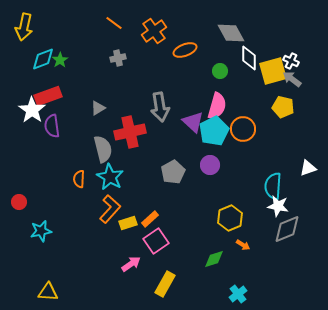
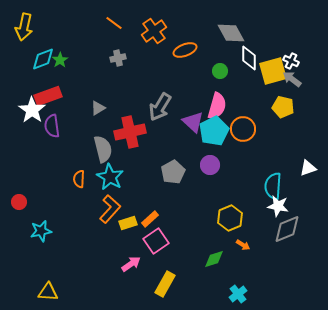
gray arrow at (160, 107): rotated 40 degrees clockwise
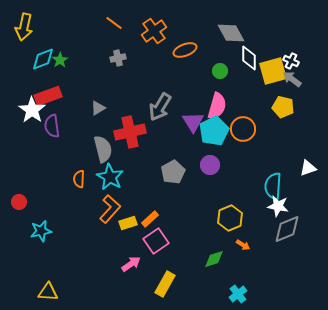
purple triangle at (193, 122): rotated 15 degrees clockwise
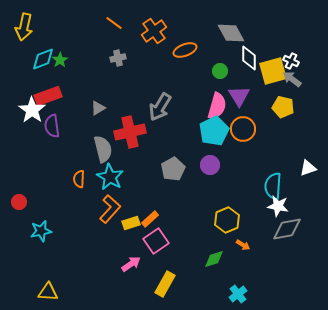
purple triangle at (193, 122): moved 46 px right, 26 px up
gray pentagon at (173, 172): moved 3 px up
yellow hexagon at (230, 218): moved 3 px left, 2 px down
yellow rectangle at (128, 223): moved 3 px right
gray diamond at (287, 229): rotated 12 degrees clockwise
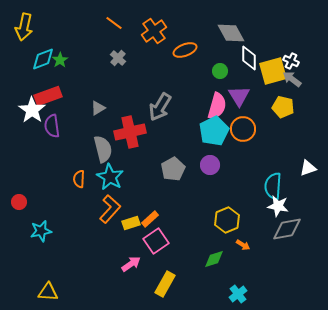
gray cross at (118, 58): rotated 35 degrees counterclockwise
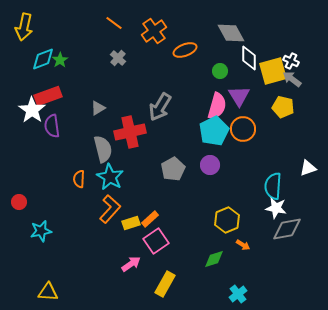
white star at (278, 206): moved 2 px left, 2 px down
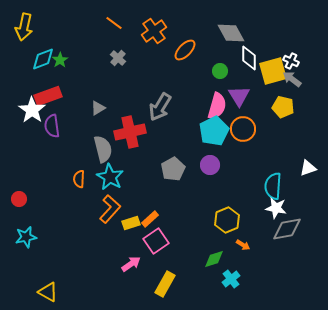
orange ellipse at (185, 50): rotated 25 degrees counterclockwise
red circle at (19, 202): moved 3 px up
cyan star at (41, 231): moved 15 px left, 6 px down
yellow triangle at (48, 292): rotated 25 degrees clockwise
cyan cross at (238, 294): moved 7 px left, 15 px up
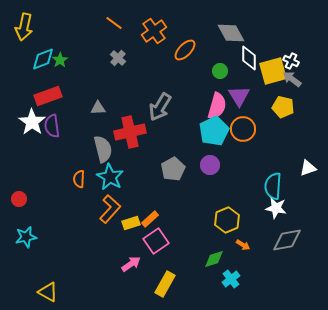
gray triangle at (98, 108): rotated 28 degrees clockwise
white star at (32, 110): moved 12 px down
gray diamond at (287, 229): moved 11 px down
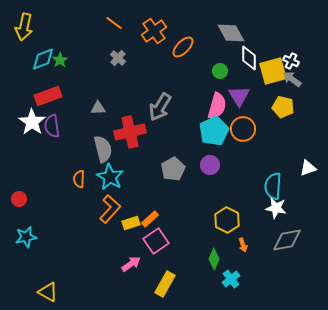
orange ellipse at (185, 50): moved 2 px left, 3 px up
yellow hexagon at (227, 220): rotated 10 degrees counterclockwise
orange arrow at (243, 245): rotated 40 degrees clockwise
green diamond at (214, 259): rotated 50 degrees counterclockwise
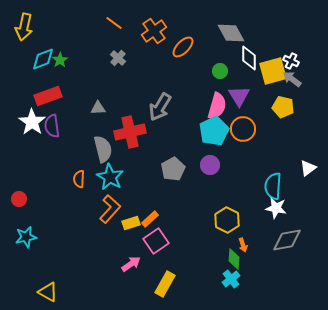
white triangle at (308, 168): rotated 18 degrees counterclockwise
green diamond at (214, 259): moved 20 px right; rotated 20 degrees counterclockwise
